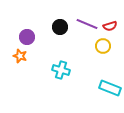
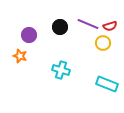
purple line: moved 1 px right
purple circle: moved 2 px right, 2 px up
yellow circle: moved 3 px up
cyan rectangle: moved 3 px left, 4 px up
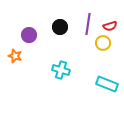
purple line: rotated 75 degrees clockwise
orange star: moved 5 px left
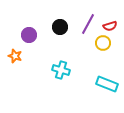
purple line: rotated 20 degrees clockwise
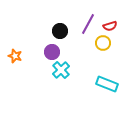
black circle: moved 4 px down
purple circle: moved 23 px right, 17 px down
cyan cross: rotated 30 degrees clockwise
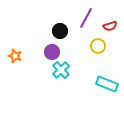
purple line: moved 2 px left, 6 px up
yellow circle: moved 5 px left, 3 px down
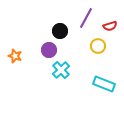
purple circle: moved 3 px left, 2 px up
cyan rectangle: moved 3 px left
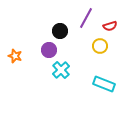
yellow circle: moved 2 px right
